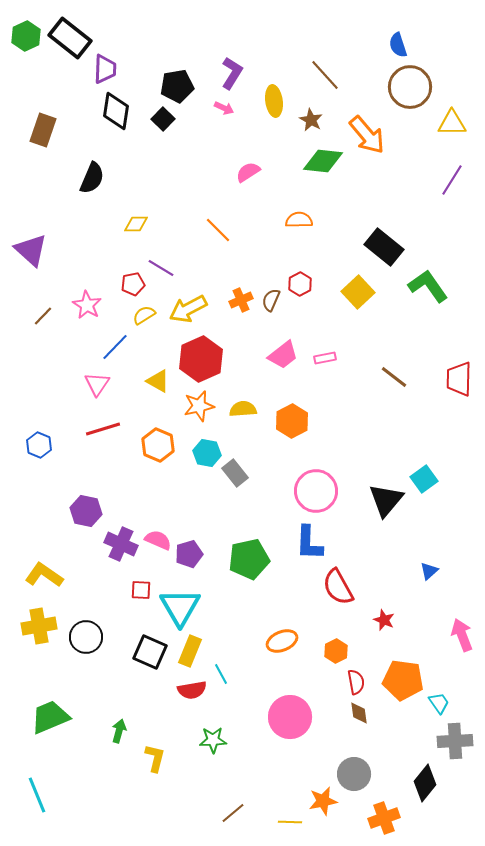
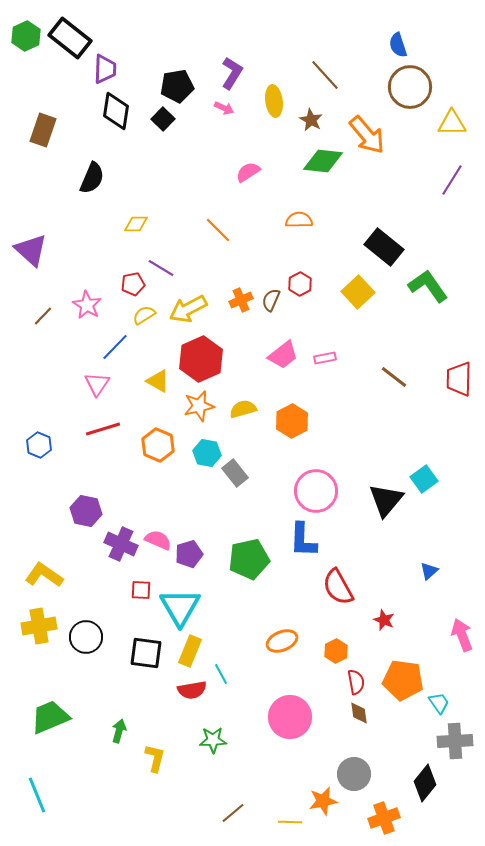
yellow semicircle at (243, 409): rotated 12 degrees counterclockwise
blue L-shape at (309, 543): moved 6 px left, 3 px up
black square at (150, 652): moved 4 px left, 1 px down; rotated 16 degrees counterclockwise
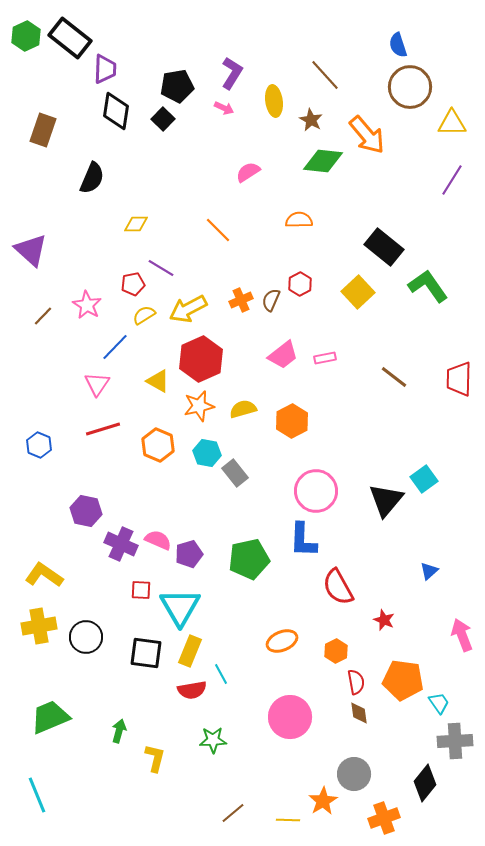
orange star at (323, 801): rotated 20 degrees counterclockwise
yellow line at (290, 822): moved 2 px left, 2 px up
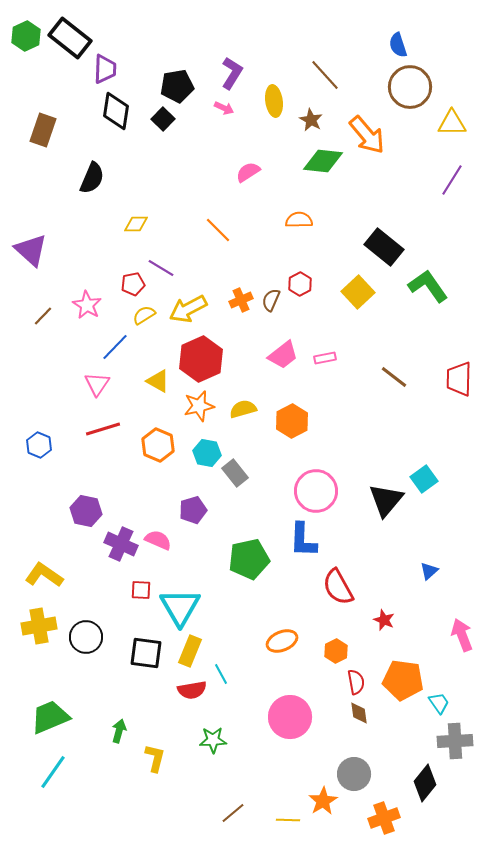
purple pentagon at (189, 554): moved 4 px right, 44 px up
cyan line at (37, 795): moved 16 px right, 23 px up; rotated 57 degrees clockwise
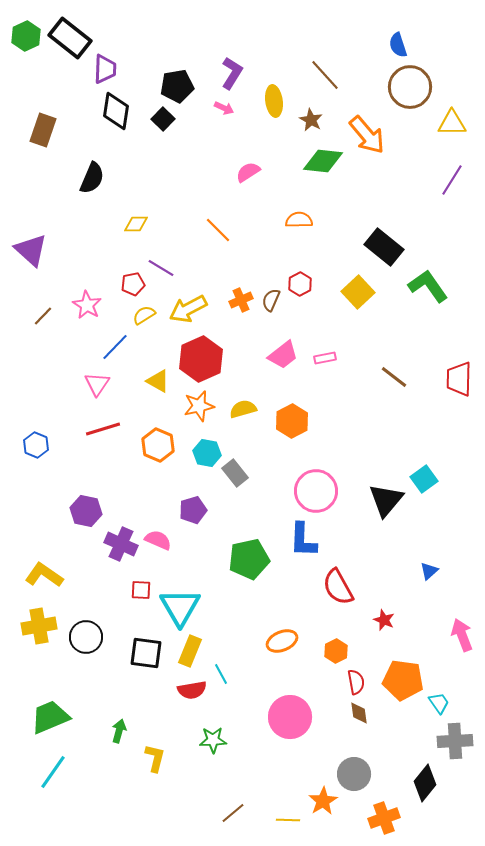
blue hexagon at (39, 445): moved 3 px left
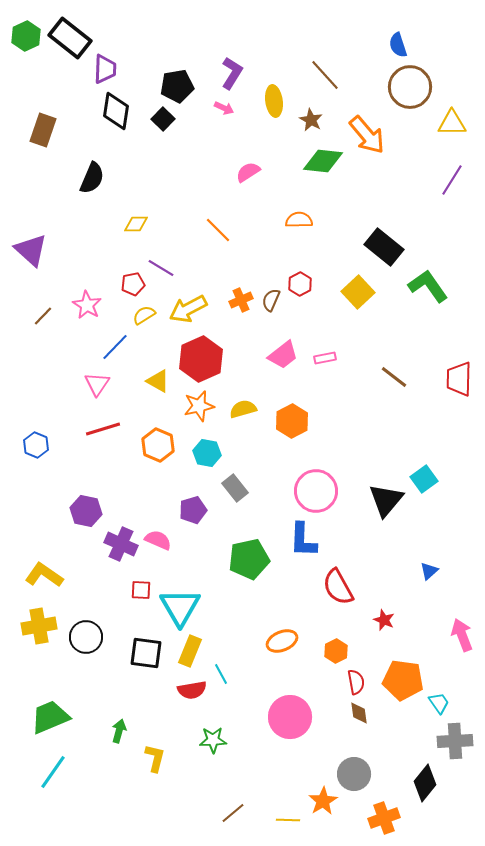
gray rectangle at (235, 473): moved 15 px down
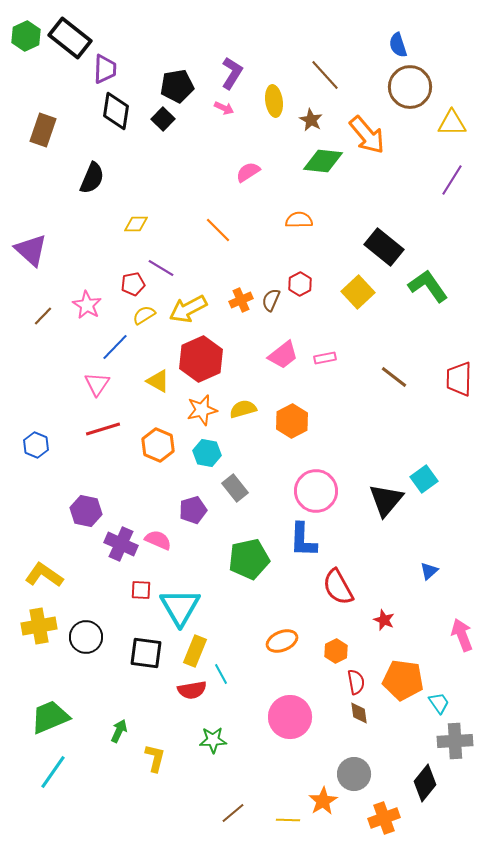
orange star at (199, 406): moved 3 px right, 4 px down
yellow rectangle at (190, 651): moved 5 px right
green arrow at (119, 731): rotated 10 degrees clockwise
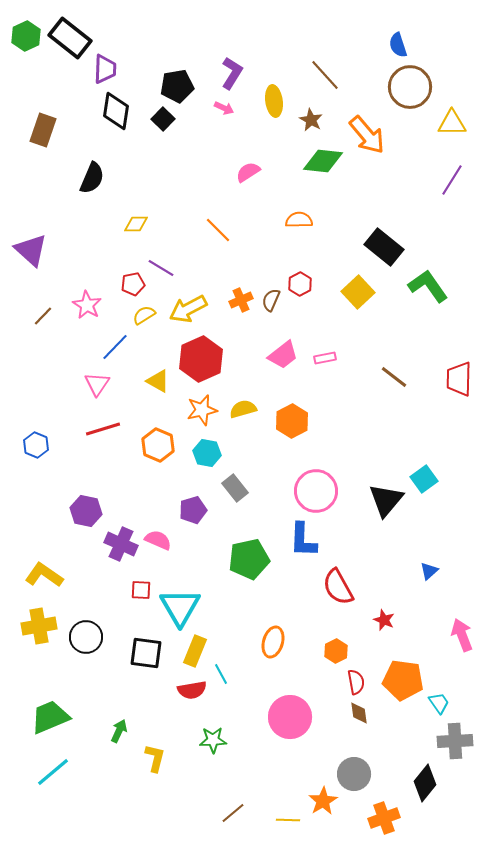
orange ellipse at (282, 641): moved 9 px left, 1 px down; rotated 52 degrees counterclockwise
cyan line at (53, 772): rotated 15 degrees clockwise
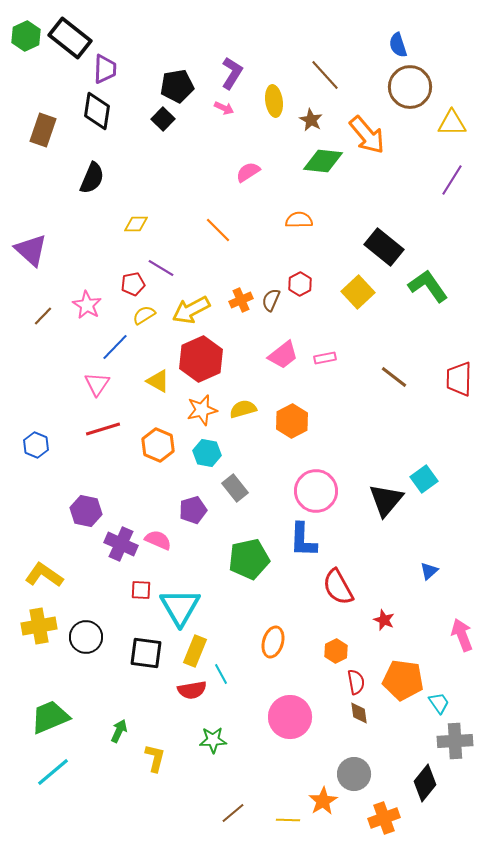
black diamond at (116, 111): moved 19 px left
yellow arrow at (188, 309): moved 3 px right, 1 px down
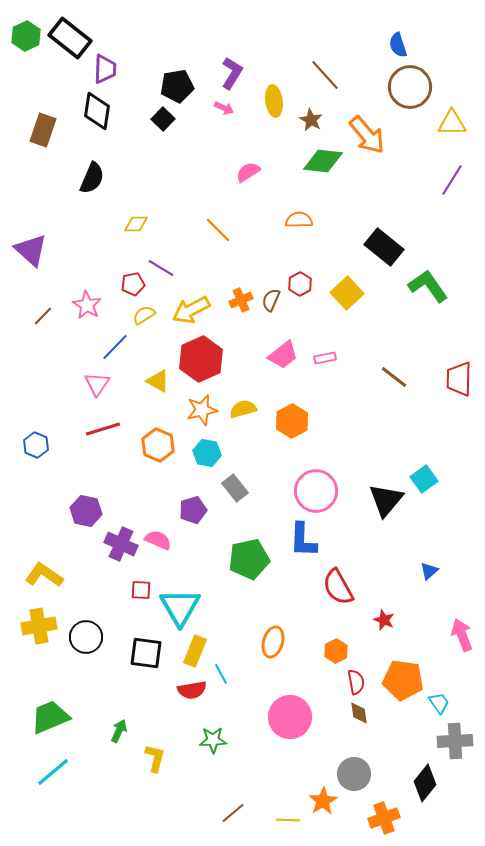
yellow square at (358, 292): moved 11 px left, 1 px down
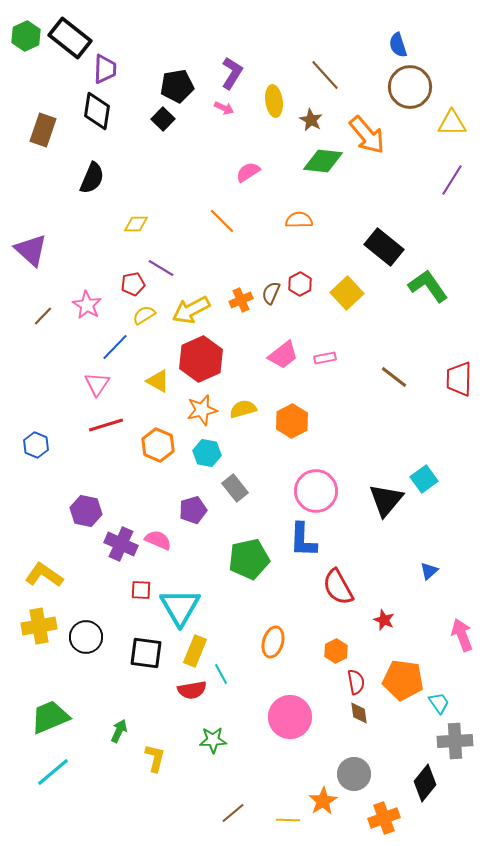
orange line at (218, 230): moved 4 px right, 9 px up
brown semicircle at (271, 300): moved 7 px up
red line at (103, 429): moved 3 px right, 4 px up
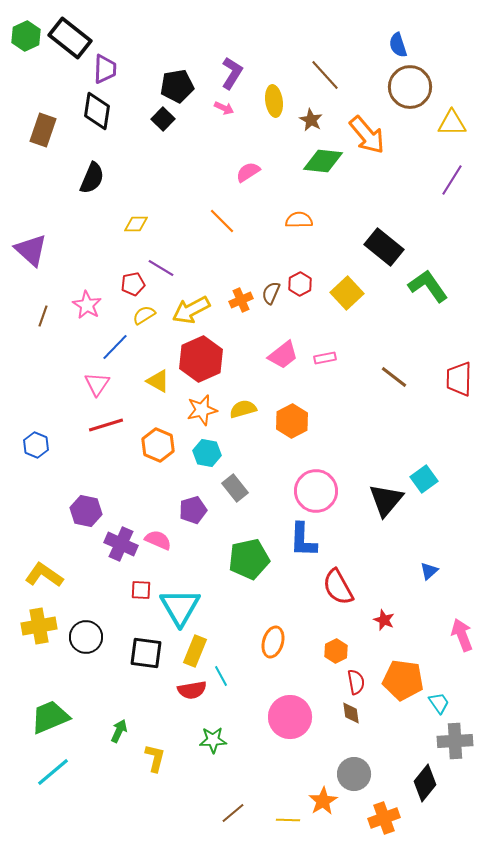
brown line at (43, 316): rotated 25 degrees counterclockwise
cyan line at (221, 674): moved 2 px down
brown diamond at (359, 713): moved 8 px left
